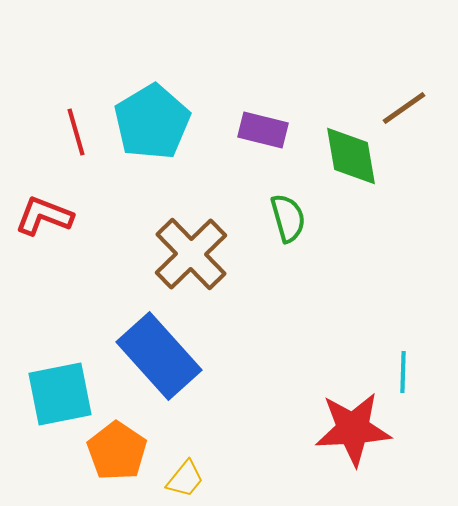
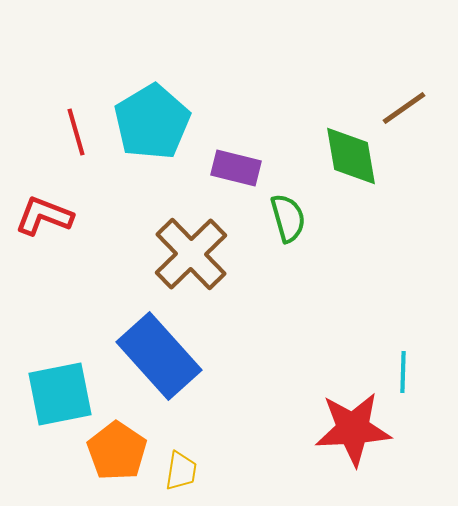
purple rectangle: moved 27 px left, 38 px down
yellow trapezoid: moved 4 px left, 8 px up; rotated 30 degrees counterclockwise
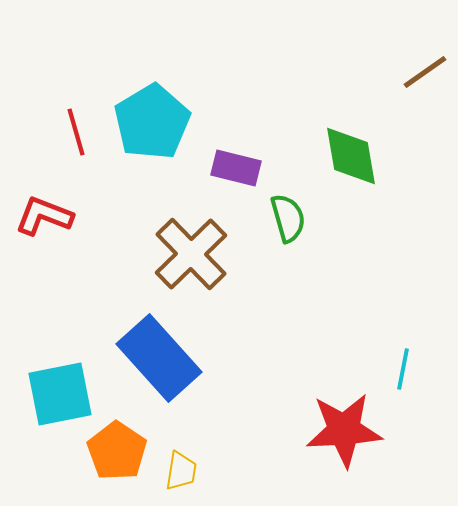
brown line: moved 21 px right, 36 px up
blue rectangle: moved 2 px down
cyan line: moved 3 px up; rotated 9 degrees clockwise
red star: moved 9 px left, 1 px down
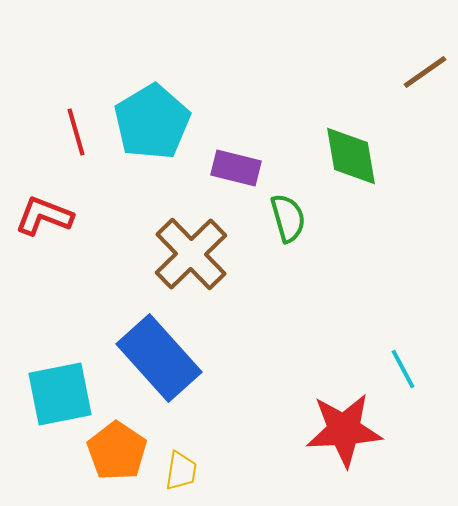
cyan line: rotated 39 degrees counterclockwise
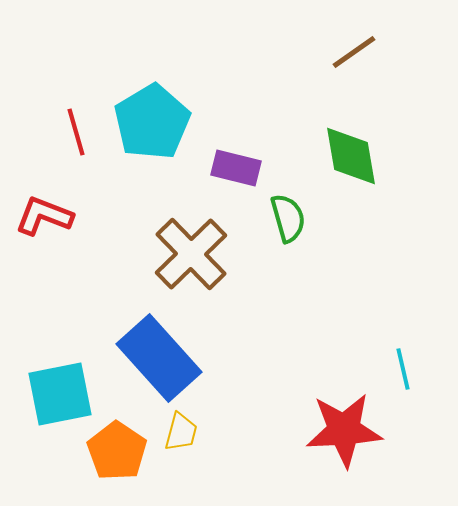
brown line: moved 71 px left, 20 px up
cyan line: rotated 15 degrees clockwise
yellow trapezoid: moved 39 px up; rotated 6 degrees clockwise
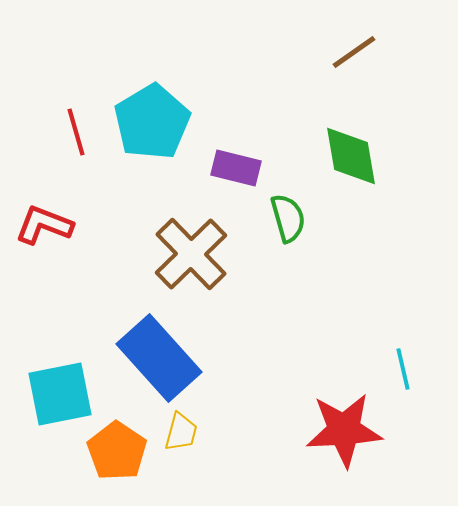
red L-shape: moved 9 px down
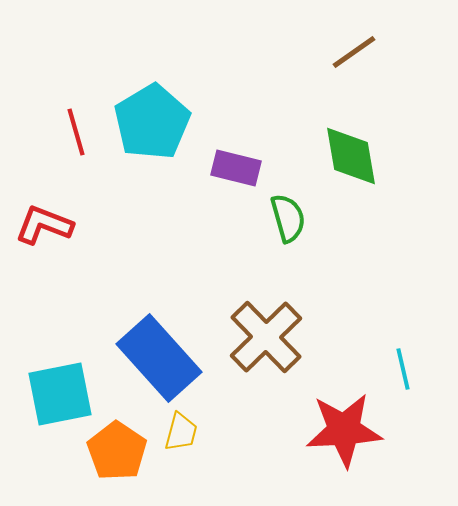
brown cross: moved 75 px right, 83 px down
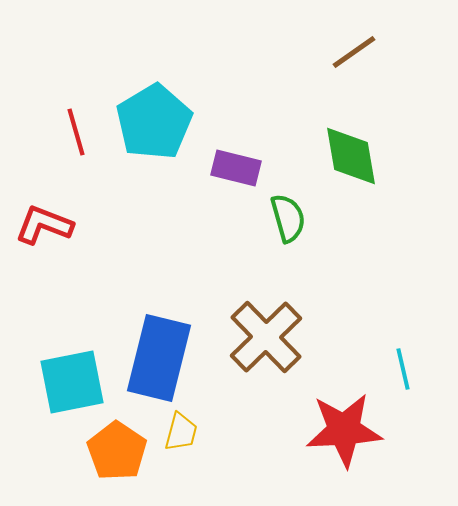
cyan pentagon: moved 2 px right
blue rectangle: rotated 56 degrees clockwise
cyan square: moved 12 px right, 12 px up
